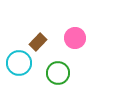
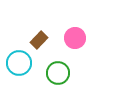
brown rectangle: moved 1 px right, 2 px up
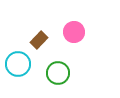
pink circle: moved 1 px left, 6 px up
cyan circle: moved 1 px left, 1 px down
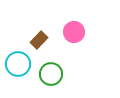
green circle: moved 7 px left, 1 px down
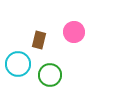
brown rectangle: rotated 30 degrees counterclockwise
green circle: moved 1 px left, 1 px down
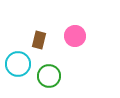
pink circle: moved 1 px right, 4 px down
green circle: moved 1 px left, 1 px down
